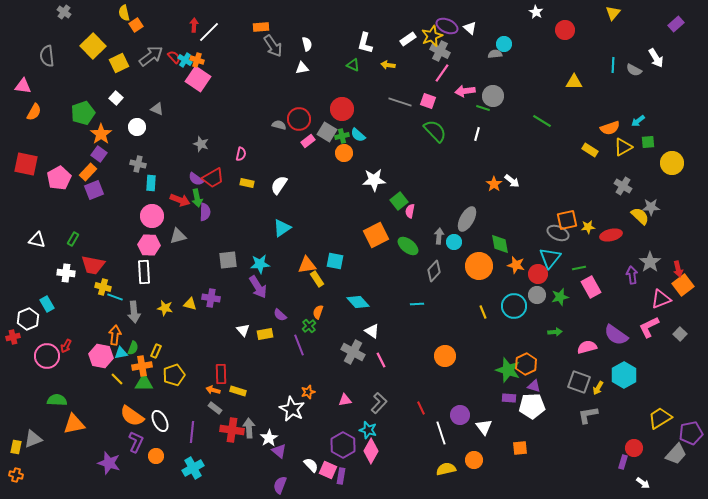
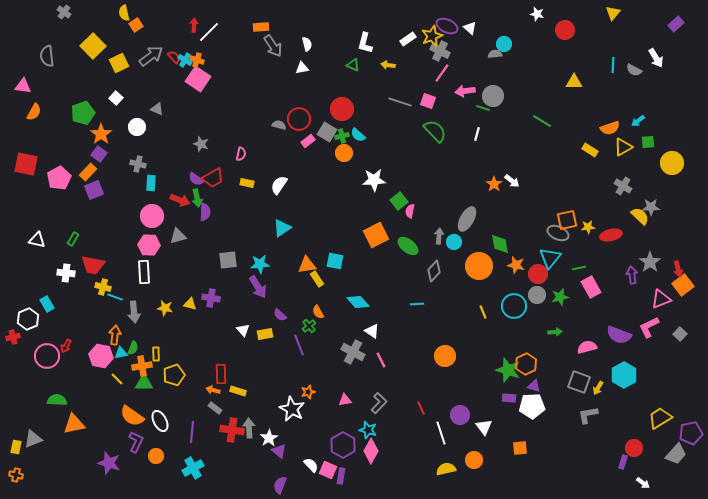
white star at (536, 12): moved 1 px right, 2 px down; rotated 16 degrees counterclockwise
orange semicircle at (318, 312): rotated 48 degrees counterclockwise
purple semicircle at (616, 335): moved 3 px right; rotated 15 degrees counterclockwise
yellow rectangle at (156, 351): moved 3 px down; rotated 24 degrees counterclockwise
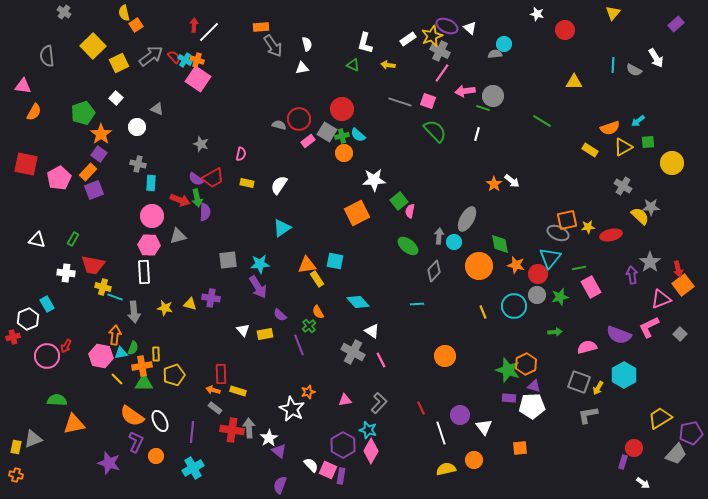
orange square at (376, 235): moved 19 px left, 22 px up
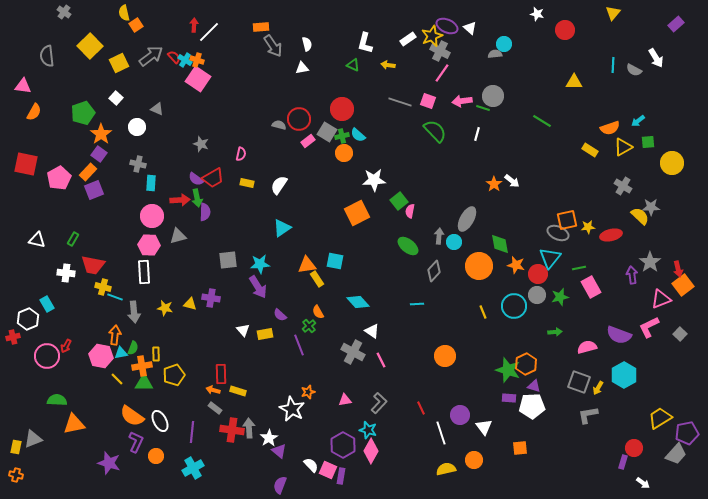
yellow square at (93, 46): moved 3 px left
pink arrow at (465, 91): moved 3 px left, 10 px down
red arrow at (180, 200): rotated 24 degrees counterclockwise
purple pentagon at (691, 433): moved 4 px left
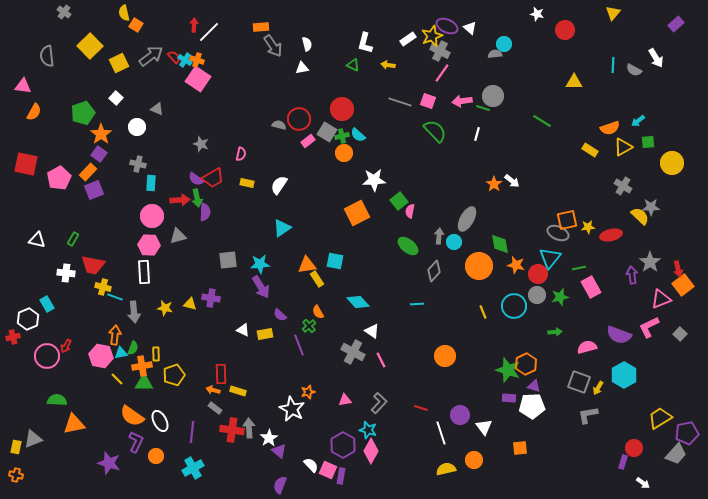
orange square at (136, 25): rotated 24 degrees counterclockwise
purple arrow at (258, 287): moved 3 px right
white triangle at (243, 330): rotated 24 degrees counterclockwise
red line at (421, 408): rotated 48 degrees counterclockwise
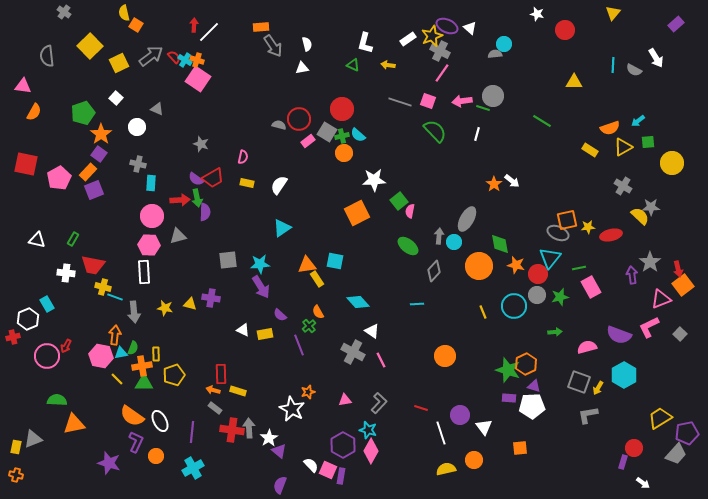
pink semicircle at (241, 154): moved 2 px right, 3 px down
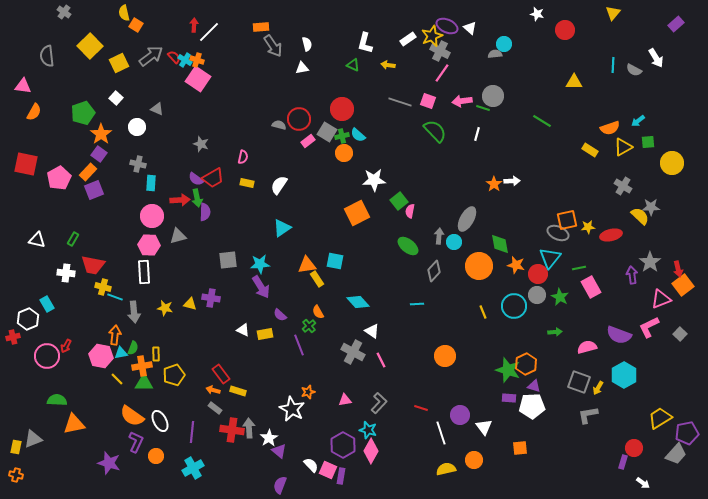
white arrow at (512, 181): rotated 42 degrees counterclockwise
green star at (560, 297): rotated 30 degrees counterclockwise
red rectangle at (221, 374): rotated 36 degrees counterclockwise
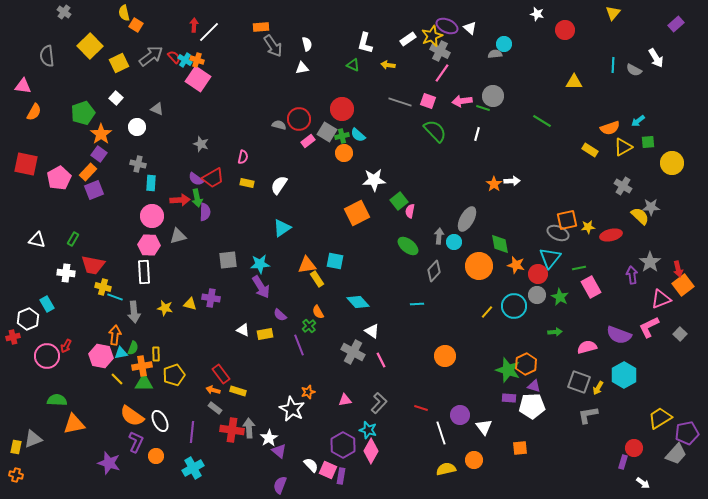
yellow line at (483, 312): moved 4 px right; rotated 64 degrees clockwise
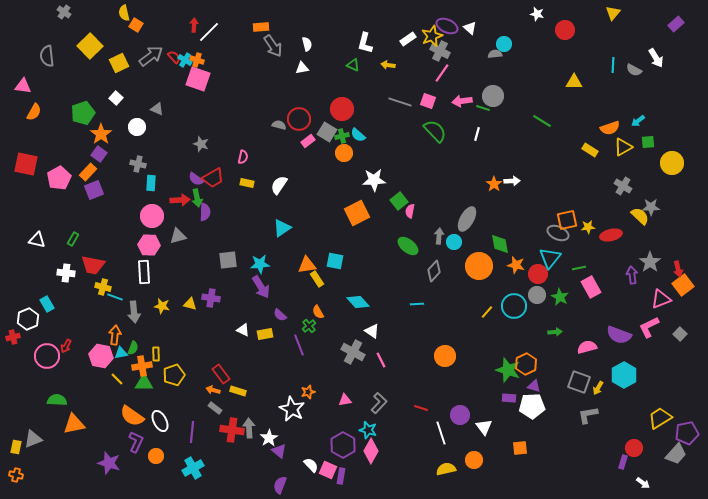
pink square at (198, 79): rotated 15 degrees counterclockwise
yellow star at (165, 308): moved 3 px left, 2 px up
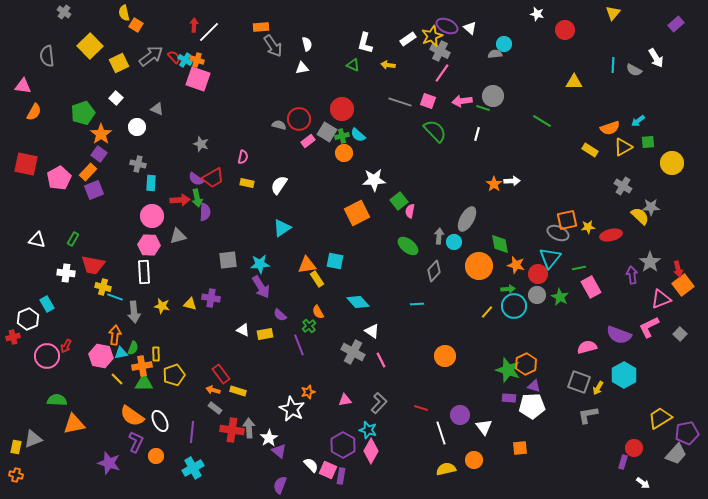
green arrow at (555, 332): moved 47 px left, 43 px up
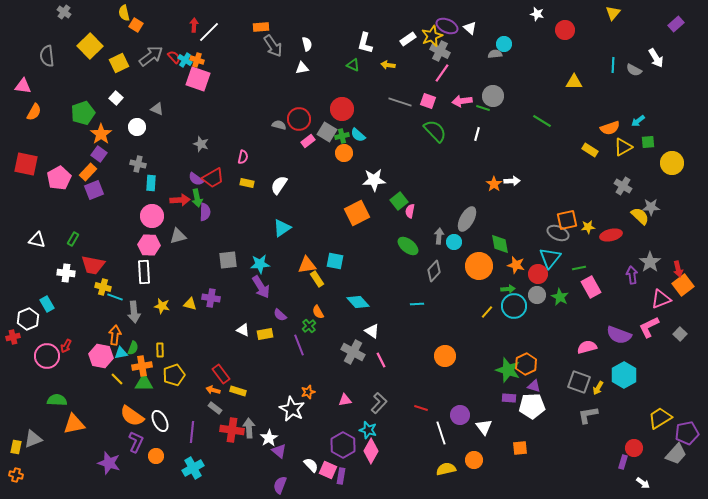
yellow rectangle at (156, 354): moved 4 px right, 4 px up
